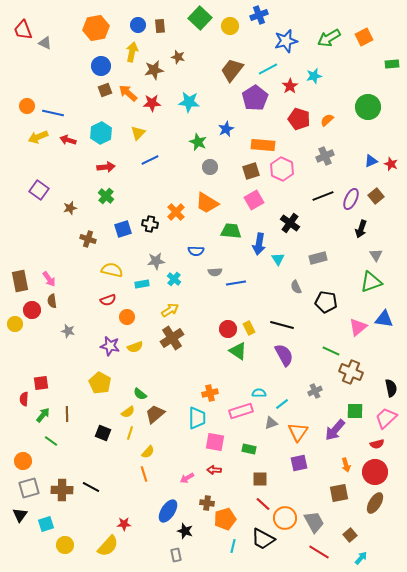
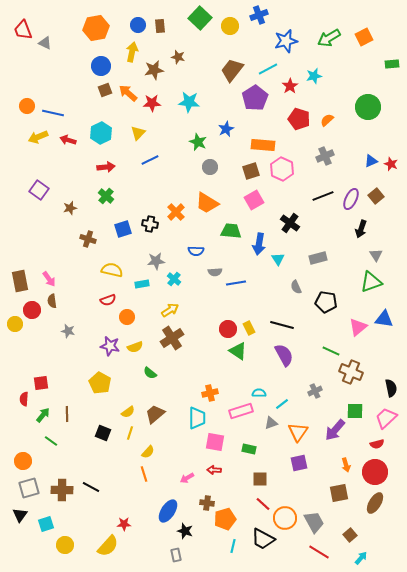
green semicircle at (140, 394): moved 10 px right, 21 px up
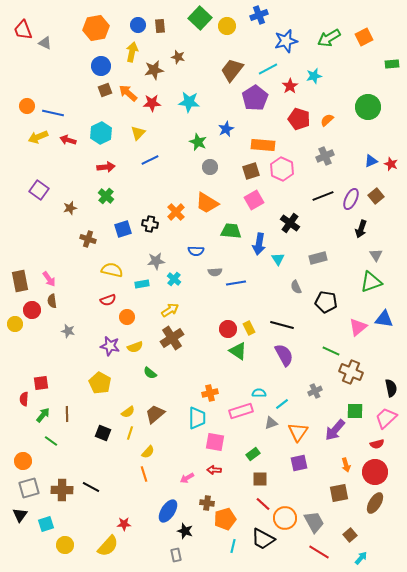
yellow circle at (230, 26): moved 3 px left
green rectangle at (249, 449): moved 4 px right, 5 px down; rotated 48 degrees counterclockwise
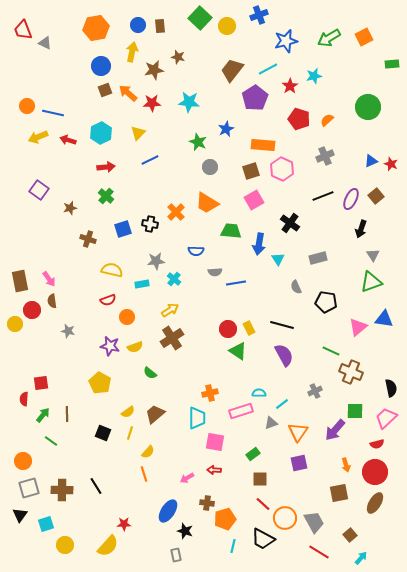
gray triangle at (376, 255): moved 3 px left
black line at (91, 487): moved 5 px right, 1 px up; rotated 30 degrees clockwise
